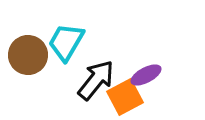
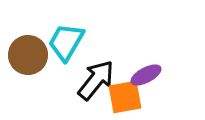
orange square: rotated 18 degrees clockwise
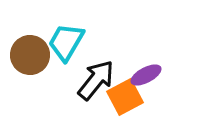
brown circle: moved 2 px right
orange square: rotated 18 degrees counterclockwise
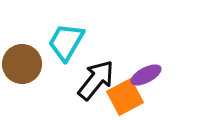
brown circle: moved 8 px left, 9 px down
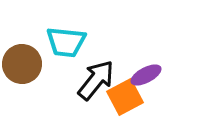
cyan trapezoid: rotated 114 degrees counterclockwise
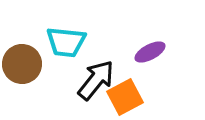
purple ellipse: moved 4 px right, 23 px up
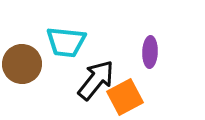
purple ellipse: rotated 60 degrees counterclockwise
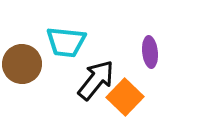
purple ellipse: rotated 8 degrees counterclockwise
orange square: rotated 18 degrees counterclockwise
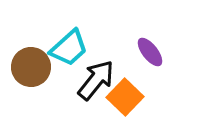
cyan trapezoid: moved 3 px right, 6 px down; rotated 48 degrees counterclockwise
purple ellipse: rotated 32 degrees counterclockwise
brown circle: moved 9 px right, 3 px down
